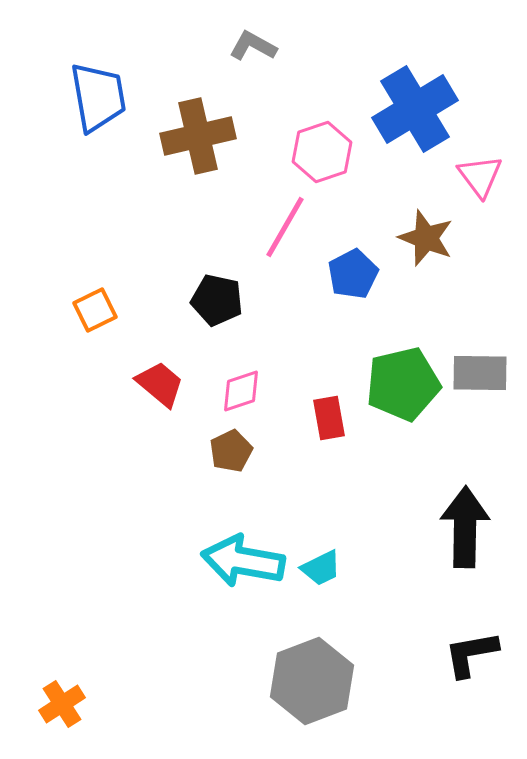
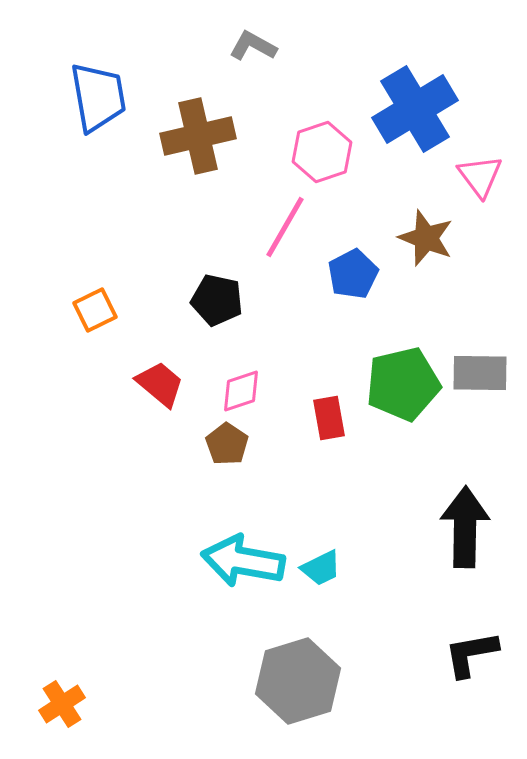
brown pentagon: moved 4 px left, 7 px up; rotated 12 degrees counterclockwise
gray hexagon: moved 14 px left; rotated 4 degrees clockwise
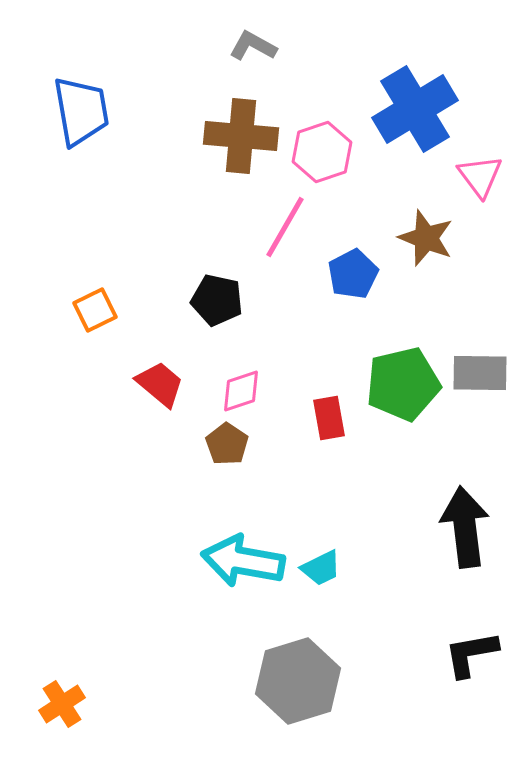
blue trapezoid: moved 17 px left, 14 px down
brown cross: moved 43 px right; rotated 18 degrees clockwise
black arrow: rotated 8 degrees counterclockwise
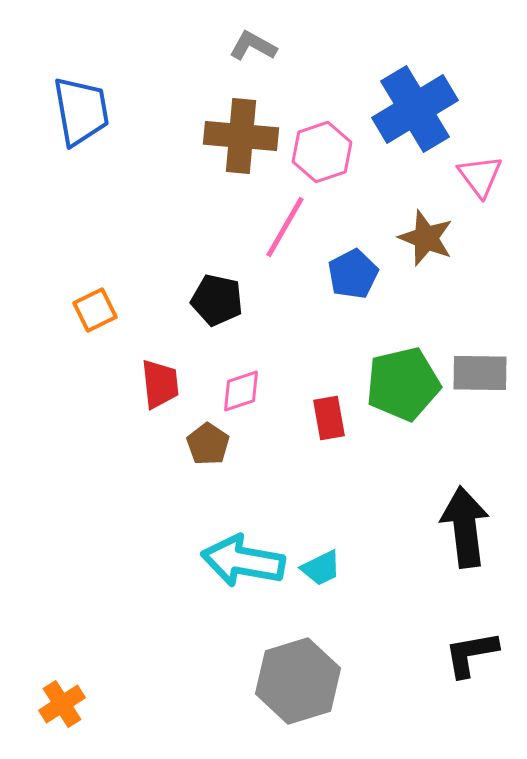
red trapezoid: rotated 44 degrees clockwise
brown pentagon: moved 19 px left
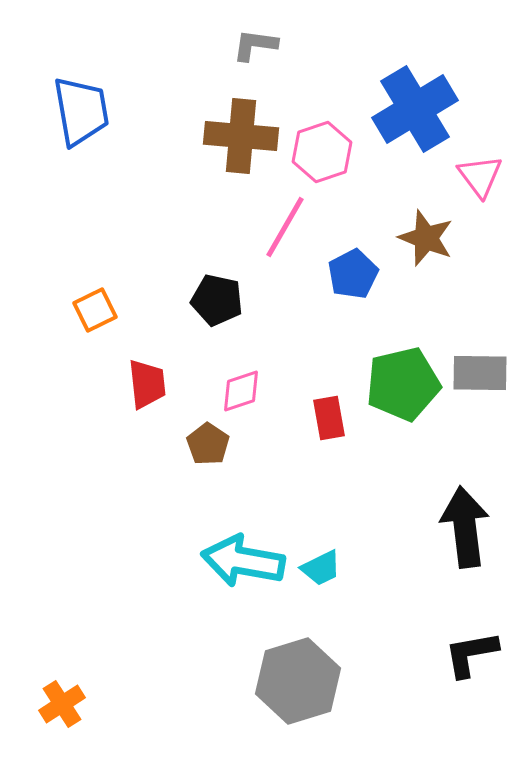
gray L-shape: moved 2 px right, 1 px up; rotated 21 degrees counterclockwise
red trapezoid: moved 13 px left
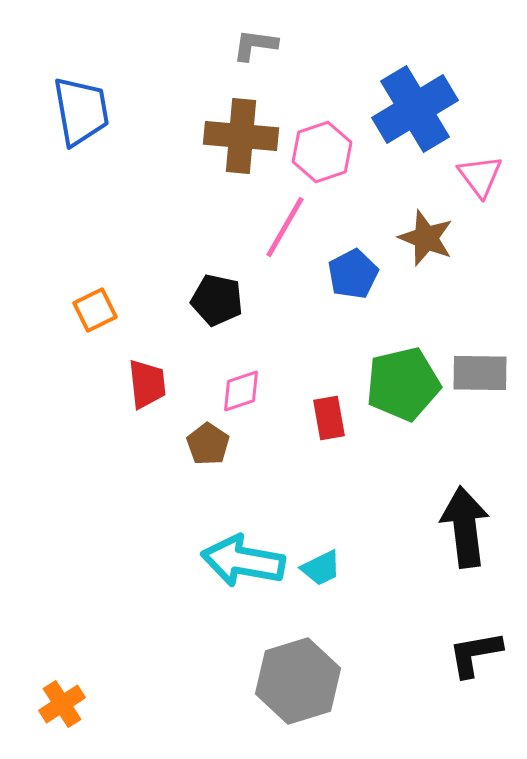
black L-shape: moved 4 px right
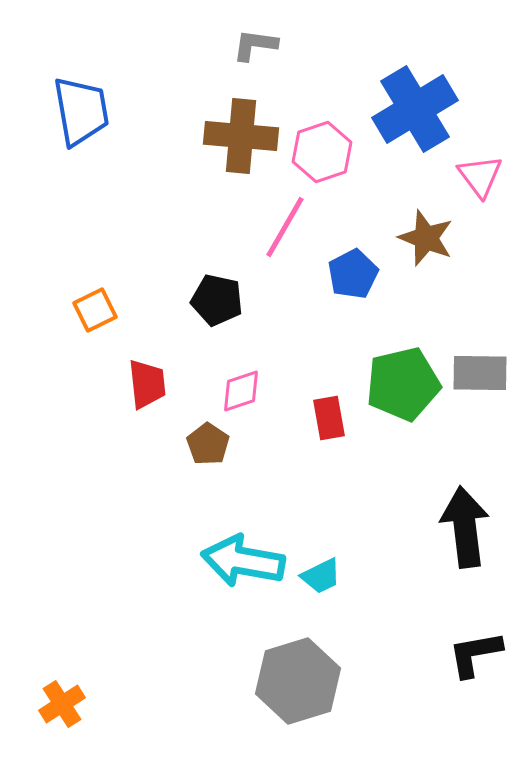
cyan trapezoid: moved 8 px down
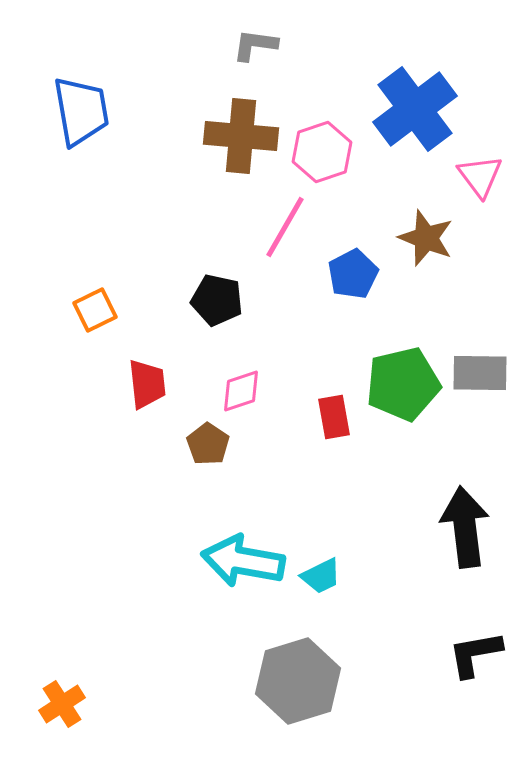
blue cross: rotated 6 degrees counterclockwise
red rectangle: moved 5 px right, 1 px up
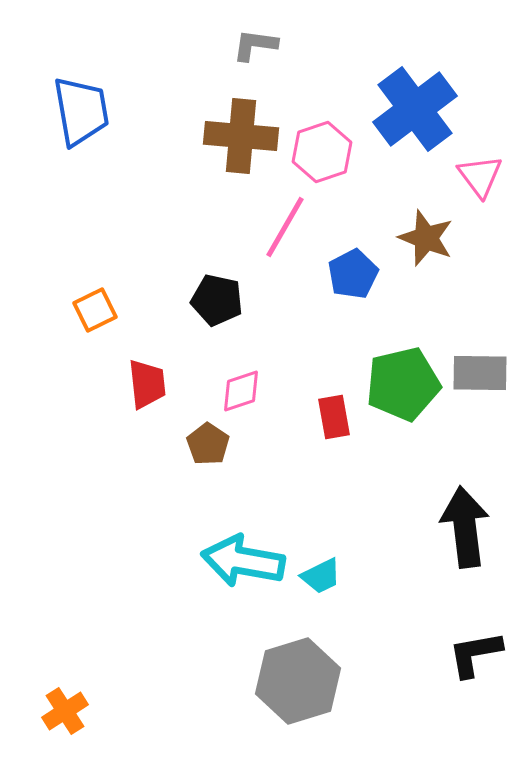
orange cross: moved 3 px right, 7 px down
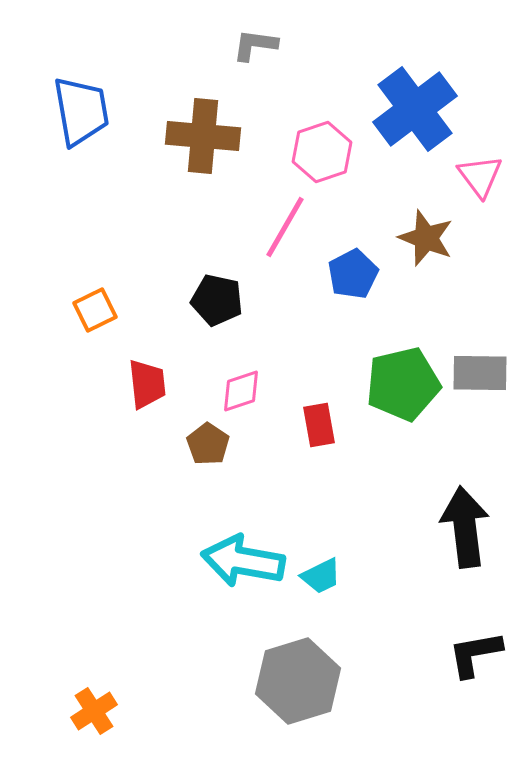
brown cross: moved 38 px left
red rectangle: moved 15 px left, 8 px down
orange cross: moved 29 px right
